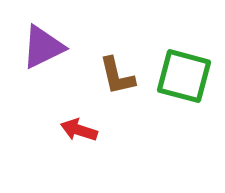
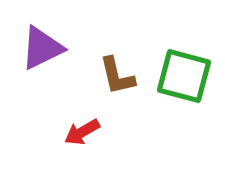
purple triangle: moved 1 px left, 1 px down
red arrow: moved 3 px right, 2 px down; rotated 48 degrees counterclockwise
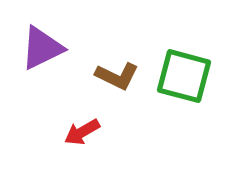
brown L-shape: rotated 51 degrees counterclockwise
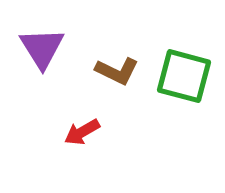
purple triangle: rotated 36 degrees counterclockwise
brown L-shape: moved 5 px up
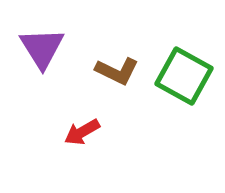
green square: rotated 14 degrees clockwise
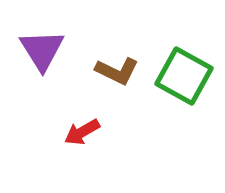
purple triangle: moved 2 px down
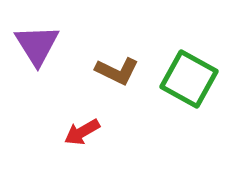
purple triangle: moved 5 px left, 5 px up
green square: moved 5 px right, 3 px down
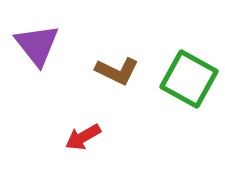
purple triangle: rotated 6 degrees counterclockwise
red arrow: moved 1 px right, 5 px down
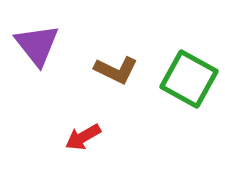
brown L-shape: moved 1 px left, 1 px up
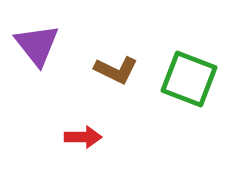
green square: rotated 8 degrees counterclockwise
red arrow: rotated 150 degrees counterclockwise
